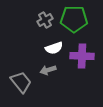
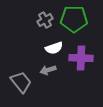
purple cross: moved 1 px left, 2 px down
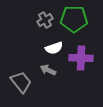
gray arrow: rotated 42 degrees clockwise
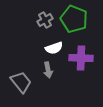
green pentagon: rotated 20 degrees clockwise
gray arrow: rotated 126 degrees counterclockwise
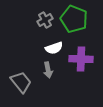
purple cross: moved 1 px down
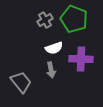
gray arrow: moved 3 px right
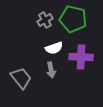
green pentagon: moved 1 px left; rotated 8 degrees counterclockwise
purple cross: moved 2 px up
gray trapezoid: moved 4 px up
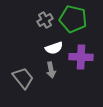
gray trapezoid: moved 2 px right
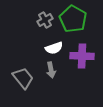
green pentagon: rotated 16 degrees clockwise
purple cross: moved 1 px right, 1 px up
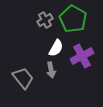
white semicircle: moved 2 px right; rotated 42 degrees counterclockwise
purple cross: rotated 30 degrees counterclockwise
